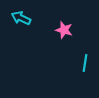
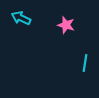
pink star: moved 2 px right, 5 px up
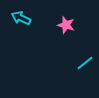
cyan line: rotated 42 degrees clockwise
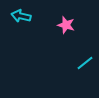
cyan arrow: moved 2 px up; rotated 12 degrees counterclockwise
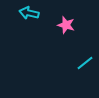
cyan arrow: moved 8 px right, 3 px up
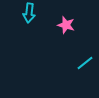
cyan arrow: rotated 96 degrees counterclockwise
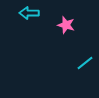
cyan arrow: rotated 84 degrees clockwise
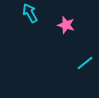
cyan arrow: moved 1 px right; rotated 60 degrees clockwise
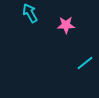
pink star: rotated 18 degrees counterclockwise
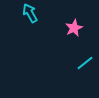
pink star: moved 8 px right, 3 px down; rotated 24 degrees counterclockwise
